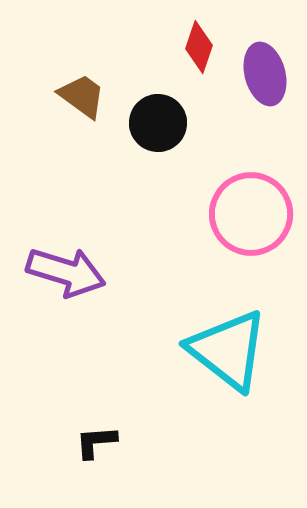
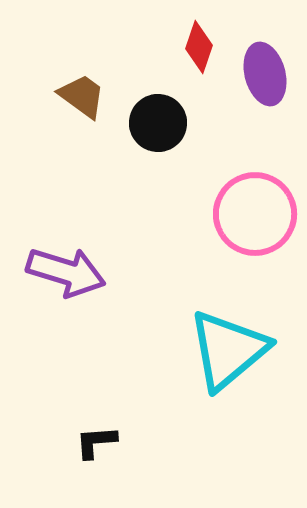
pink circle: moved 4 px right
cyan triangle: rotated 42 degrees clockwise
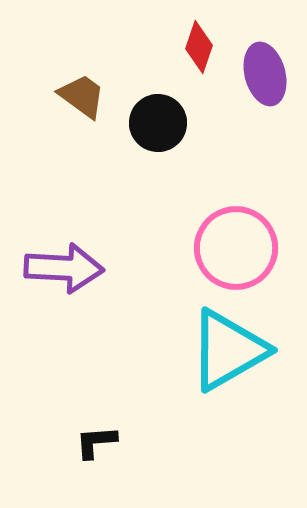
pink circle: moved 19 px left, 34 px down
purple arrow: moved 2 px left, 4 px up; rotated 14 degrees counterclockwise
cyan triangle: rotated 10 degrees clockwise
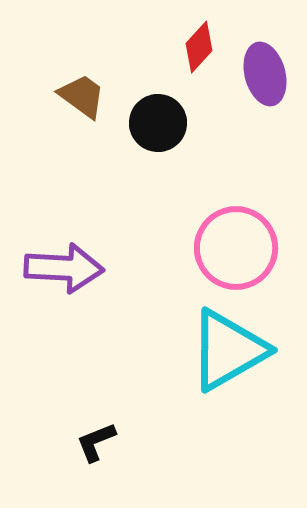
red diamond: rotated 24 degrees clockwise
black L-shape: rotated 18 degrees counterclockwise
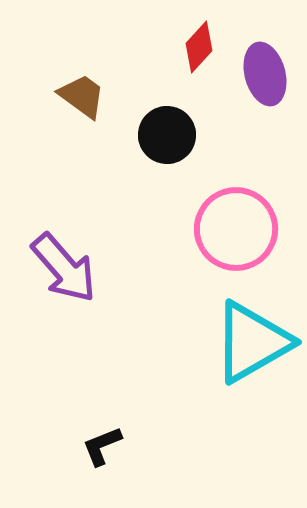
black circle: moved 9 px right, 12 px down
pink circle: moved 19 px up
purple arrow: rotated 46 degrees clockwise
cyan triangle: moved 24 px right, 8 px up
black L-shape: moved 6 px right, 4 px down
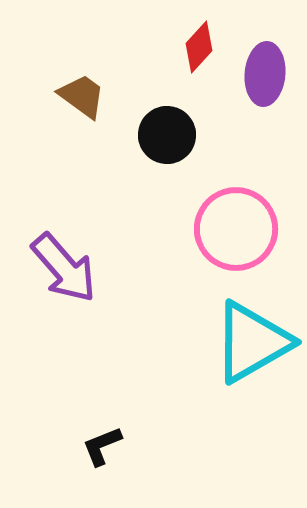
purple ellipse: rotated 20 degrees clockwise
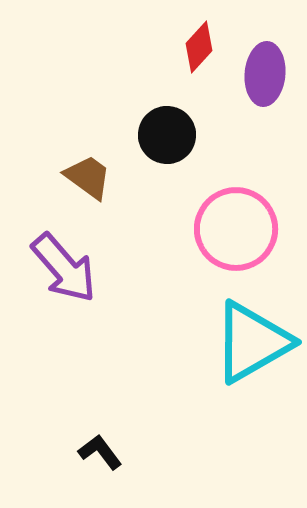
brown trapezoid: moved 6 px right, 81 px down
black L-shape: moved 2 px left, 6 px down; rotated 75 degrees clockwise
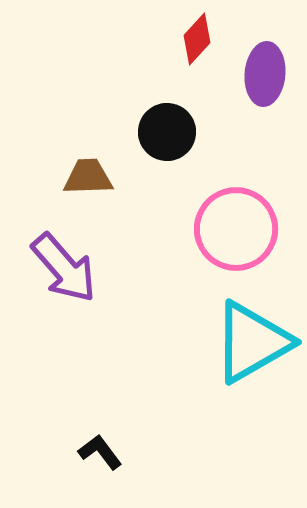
red diamond: moved 2 px left, 8 px up
black circle: moved 3 px up
brown trapezoid: rotated 38 degrees counterclockwise
